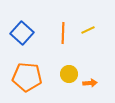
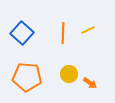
orange arrow: rotated 40 degrees clockwise
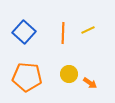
blue square: moved 2 px right, 1 px up
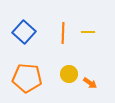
yellow line: moved 2 px down; rotated 24 degrees clockwise
orange pentagon: moved 1 px down
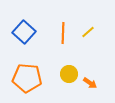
yellow line: rotated 40 degrees counterclockwise
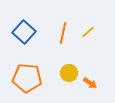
orange line: rotated 10 degrees clockwise
yellow circle: moved 1 px up
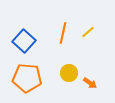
blue square: moved 9 px down
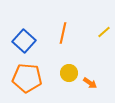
yellow line: moved 16 px right
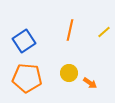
orange line: moved 7 px right, 3 px up
blue square: rotated 15 degrees clockwise
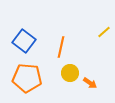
orange line: moved 9 px left, 17 px down
blue square: rotated 20 degrees counterclockwise
yellow circle: moved 1 px right
